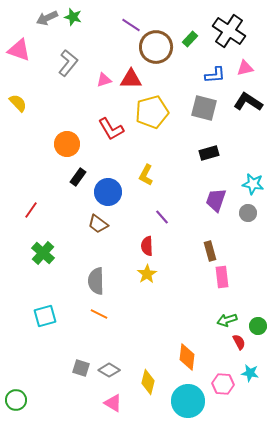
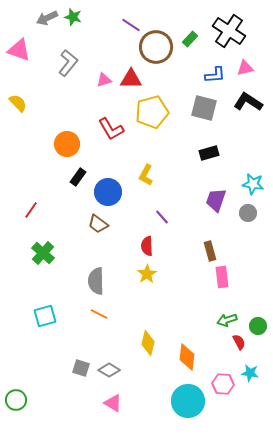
yellow diamond at (148, 382): moved 39 px up
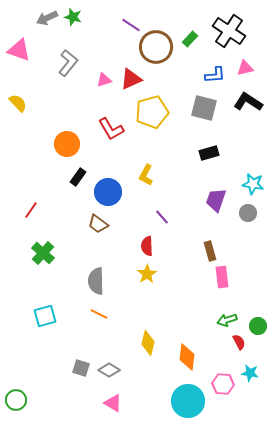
red triangle at (131, 79): rotated 25 degrees counterclockwise
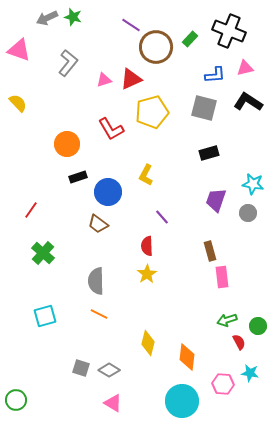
black cross at (229, 31): rotated 12 degrees counterclockwise
black rectangle at (78, 177): rotated 36 degrees clockwise
cyan circle at (188, 401): moved 6 px left
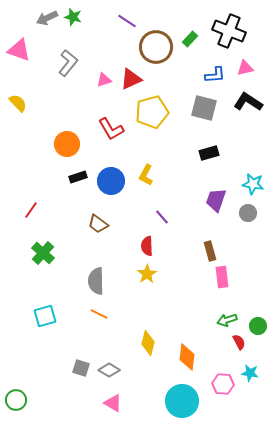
purple line at (131, 25): moved 4 px left, 4 px up
blue circle at (108, 192): moved 3 px right, 11 px up
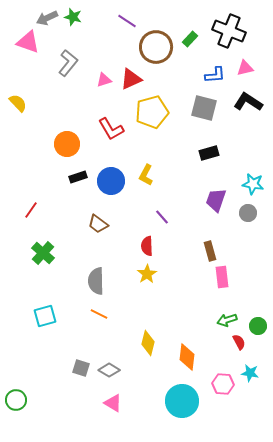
pink triangle at (19, 50): moved 9 px right, 8 px up
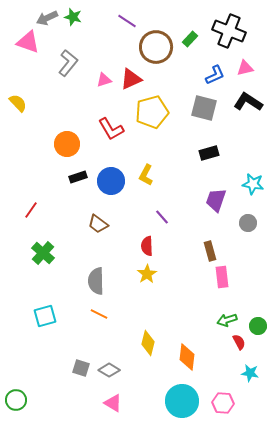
blue L-shape at (215, 75): rotated 20 degrees counterclockwise
gray circle at (248, 213): moved 10 px down
pink hexagon at (223, 384): moved 19 px down
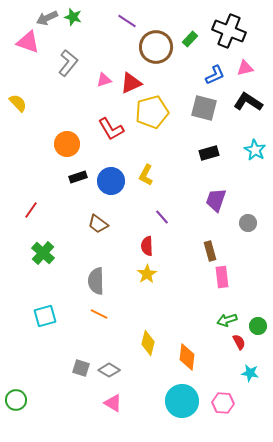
red triangle at (131, 79): moved 4 px down
cyan star at (253, 184): moved 2 px right, 34 px up; rotated 20 degrees clockwise
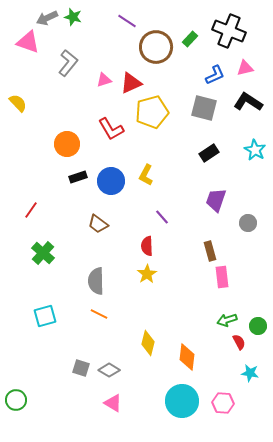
black rectangle at (209, 153): rotated 18 degrees counterclockwise
